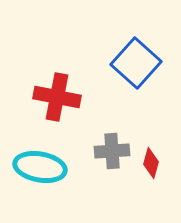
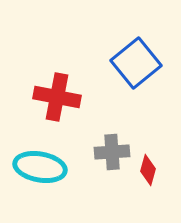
blue square: rotated 9 degrees clockwise
gray cross: moved 1 px down
red diamond: moved 3 px left, 7 px down
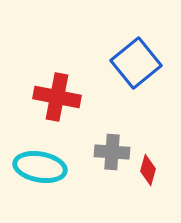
gray cross: rotated 8 degrees clockwise
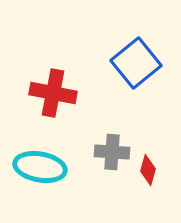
red cross: moved 4 px left, 4 px up
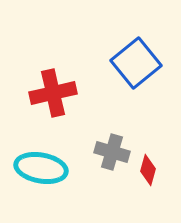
red cross: rotated 24 degrees counterclockwise
gray cross: rotated 12 degrees clockwise
cyan ellipse: moved 1 px right, 1 px down
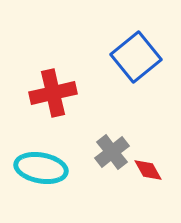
blue square: moved 6 px up
gray cross: rotated 36 degrees clockwise
red diamond: rotated 44 degrees counterclockwise
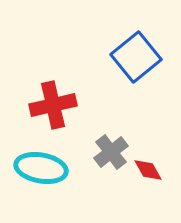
red cross: moved 12 px down
gray cross: moved 1 px left
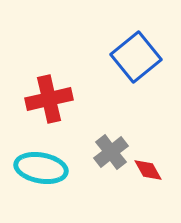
red cross: moved 4 px left, 6 px up
